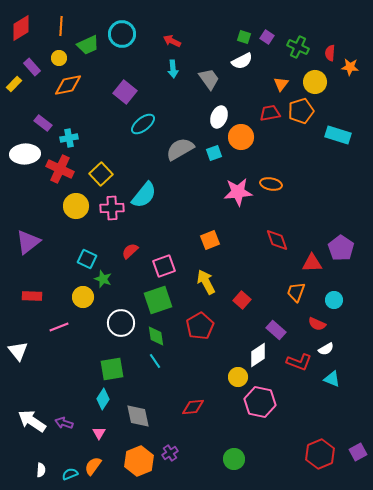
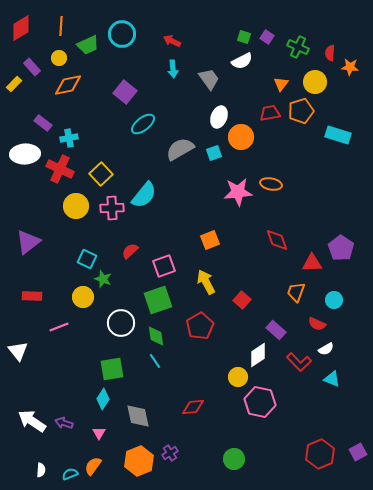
red L-shape at (299, 362): rotated 25 degrees clockwise
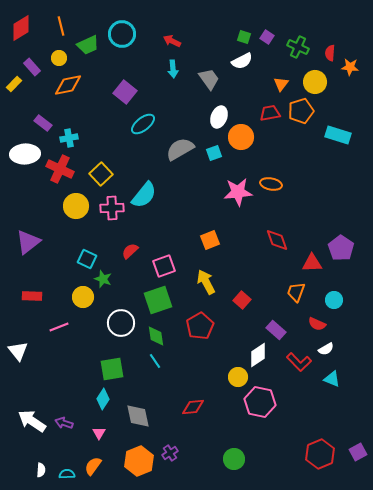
orange line at (61, 26): rotated 18 degrees counterclockwise
cyan semicircle at (70, 474): moved 3 px left; rotated 21 degrees clockwise
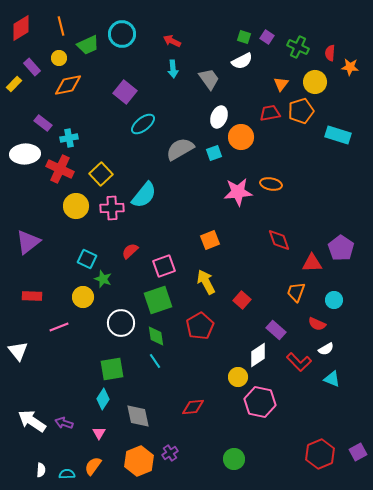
red diamond at (277, 240): moved 2 px right
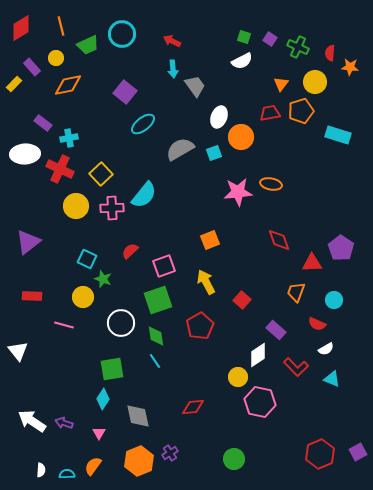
purple square at (267, 37): moved 3 px right, 2 px down
yellow circle at (59, 58): moved 3 px left
gray trapezoid at (209, 79): moved 14 px left, 7 px down
pink line at (59, 327): moved 5 px right, 2 px up; rotated 36 degrees clockwise
red L-shape at (299, 362): moved 3 px left, 5 px down
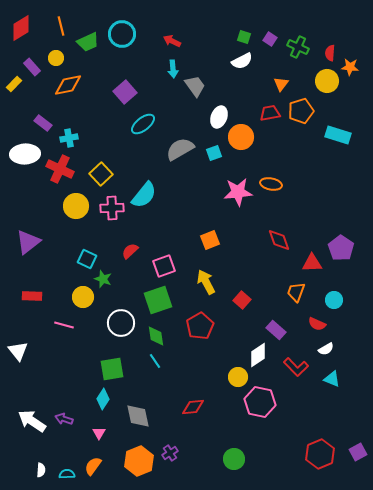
green trapezoid at (88, 45): moved 3 px up
yellow circle at (315, 82): moved 12 px right, 1 px up
purple square at (125, 92): rotated 10 degrees clockwise
purple arrow at (64, 423): moved 4 px up
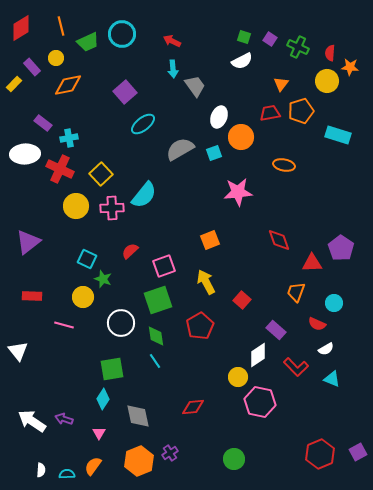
orange ellipse at (271, 184): moved 13 px right, 19 px up
cyan circle at (334, 300): moved 3 px down
